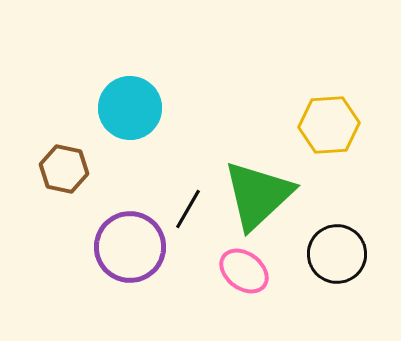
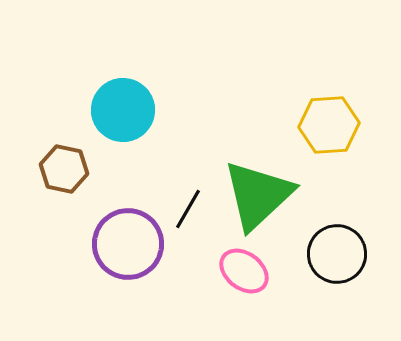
cyan circle: moved 7 px left, 2 px down
purple circle: moved 2 px left, 3 px up
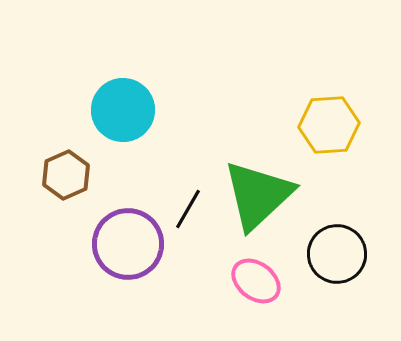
brown hexagon: moved 2 px right, 6 px down; rotated 24 degrees clockwise
pink ellipse: moved 12 px right, 10 px down
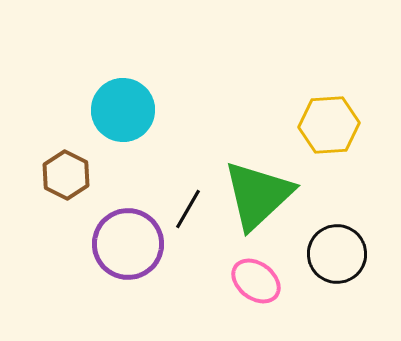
brown hexagon: rotated 9 degrees counterclockwise
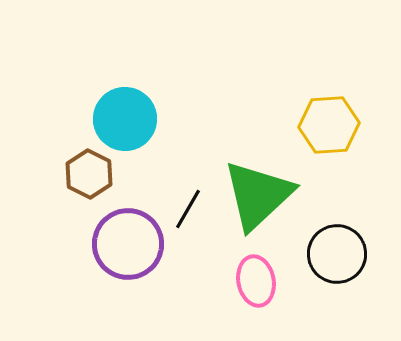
cyan circle: moved 2 px right, 9 px down
brown hexagon: moved 23 px right, 1 px up
pink ellipse: rotated 42 degrees clockwise
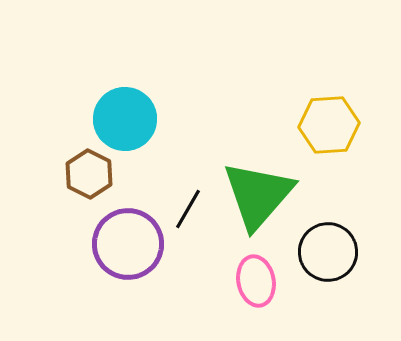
green triangle: rotated 6 degrees counterclockwise
black circle: moved 9 px left, 2 px up
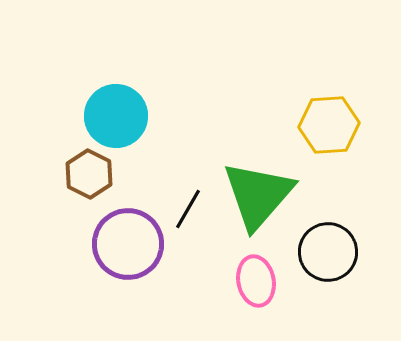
cyan circle: moved 9 px left, 3 px up
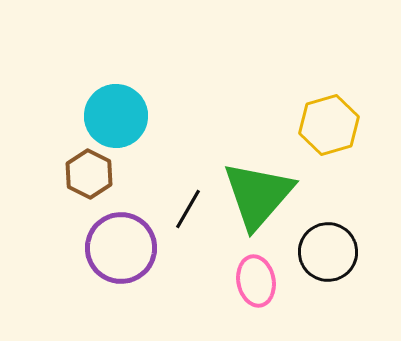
yellow hexagon: rotated 12 degrees counterclockwise
purple circle: moved 7 px left, 4 px down
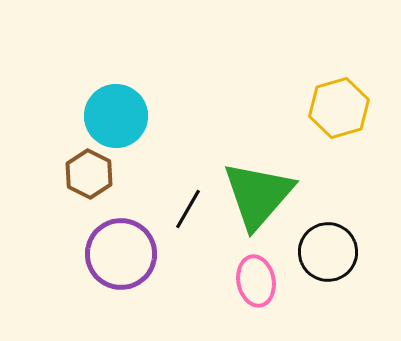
yellow hexagon: moved 10 px right, 17 px up
purple circle: moved 6 px down
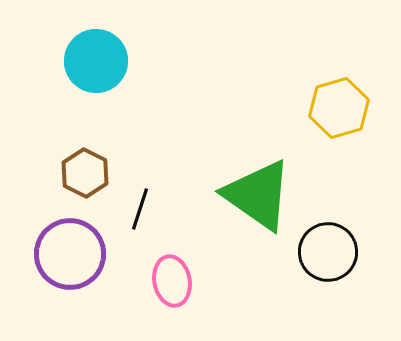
cyan circle: moved 20 px left, 55 px up
brown hexagon: moved 4 px left, 1 px up
green triangle: rotated 36 degrees counterclockwise
black line: moved 48 px left; rotated 12 degrees counterclockwise
purple circle: moved 51 px left
pink ellipse: moved 84 px left
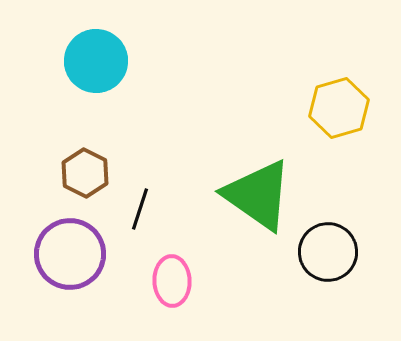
pink ellipse: rotated 9 degrees clockwise
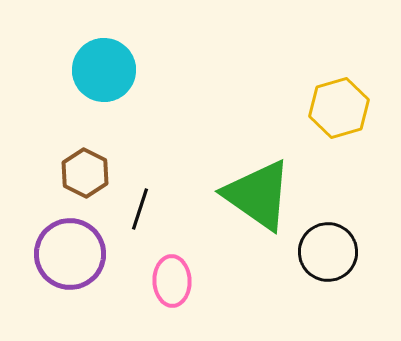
cyan circle: moved 8 px right, 9 px down
